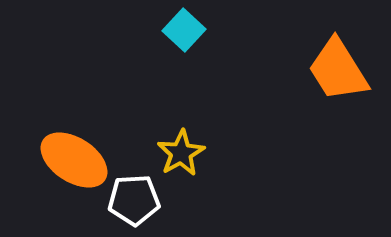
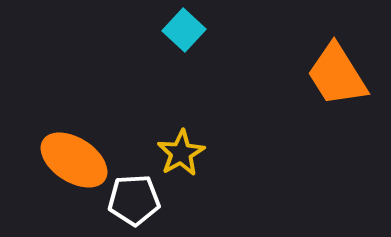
orange trapezoid: moved 1 px left, 5 px down
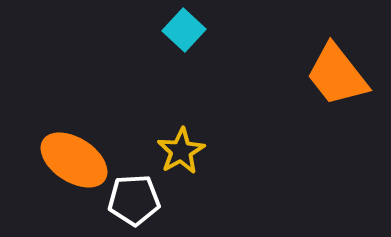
orange trapezoid: rotated 6 degrees counterclockwise
yellow star: moved 2 px up
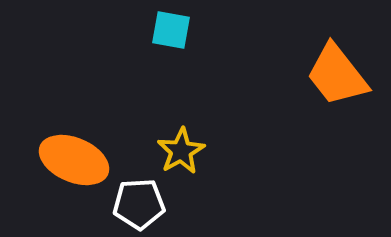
cyan square: moved 13 px left; rotated 33 degrees counterclockwise
orange ellipse: rotated 10 degrees counterclockwise
white pentagon: moved 5 px right, 4 px down
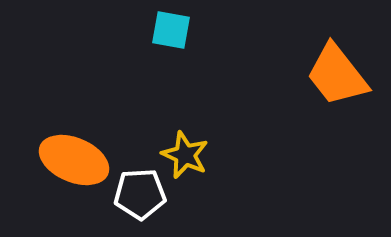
yellow star: moved 4 px right, 4 px down; rotated 18 degrees counterclockwise
white pentagon: moved 1 px right, 10 px up
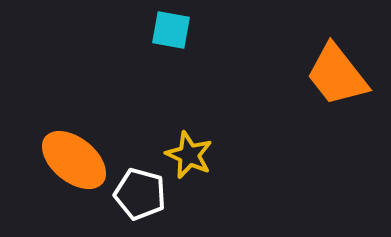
yellow star: moved 4 px right
orange ellipse: rotated 16 degrees clockwise
white pentagon: rotated 18 degrees clockwise
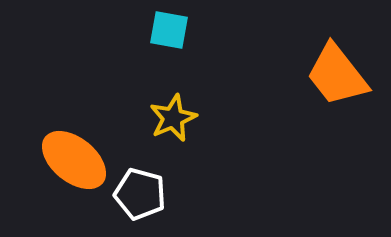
cyan square: moved 2 px left
yellow star: moved 16 px left, 37 px up; rotated 24 degrees clockwise
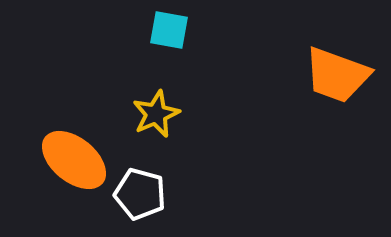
orange trapezoid: rotated 32 degrees counterclockwise
yellow star: moved 17 px left, 4 px up
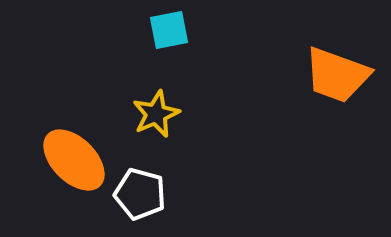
cyan square: rotated 21 degrees counterclockwise
orange ellipse: rotated 6 degrees clockwise
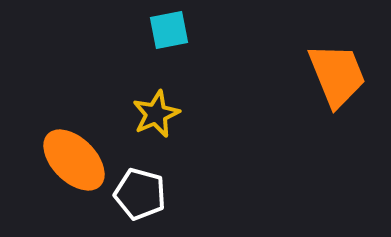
orange trapezoid: rotated 132 degrees counterclockwise
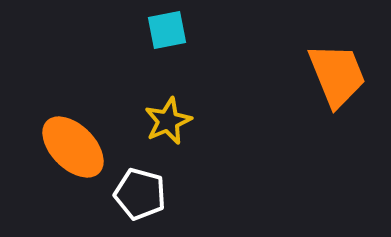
cyan square: moved 2 px left
yellow star: moved 12 px right, 7 px down
orange ellipse: moved 1 px left, 13 px up
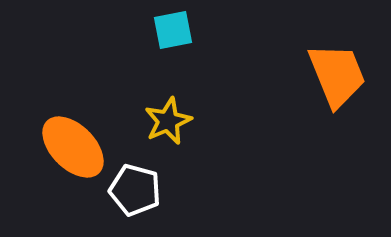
cyan square: moved 6 px right
white pentagon: moved 5 px left, 4 px up
